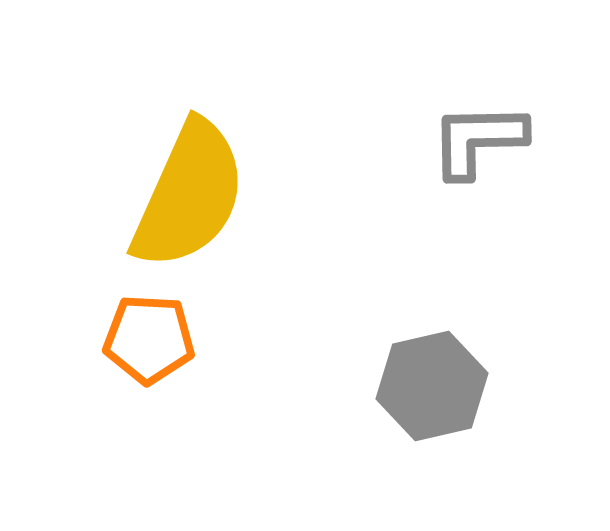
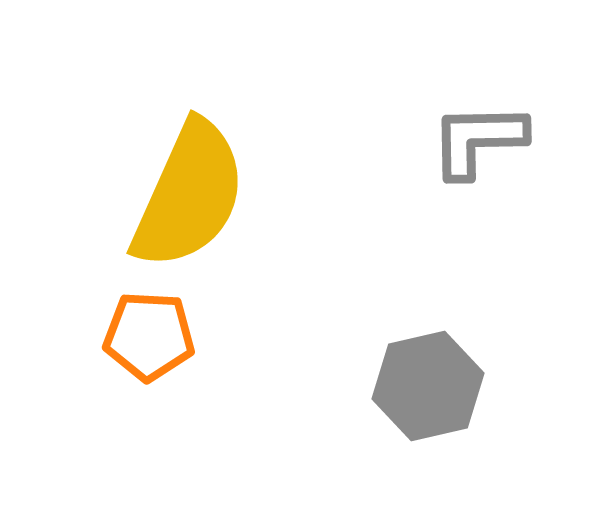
orange pentagon: moved 3 px up
gray hexagon: moved 4 px left
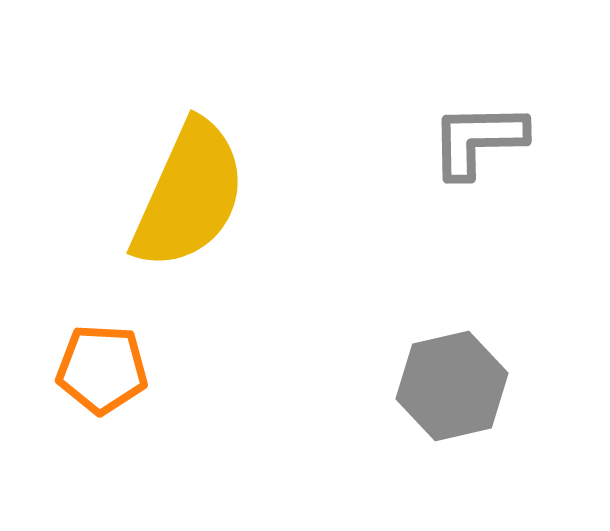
orange pentagon: moved 47 px left, 33 px down
gray hexagon: moved 24 px right
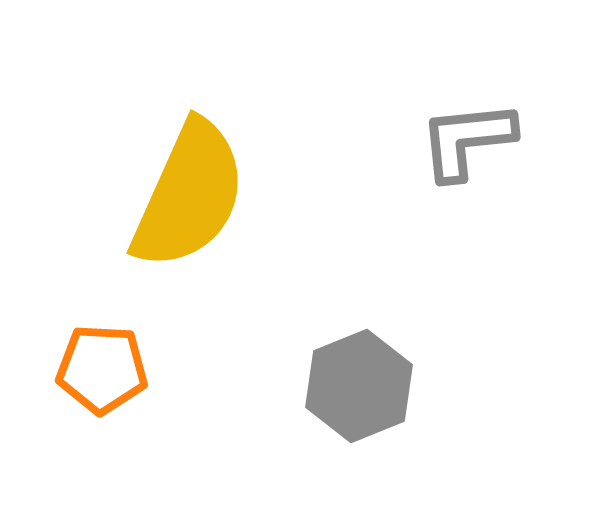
gray L-shape: moved 11 px left; rotated 5 degrees counterclockwise
gray hexagon: moved 93 px left; rotated 9 degrees counterclockwise
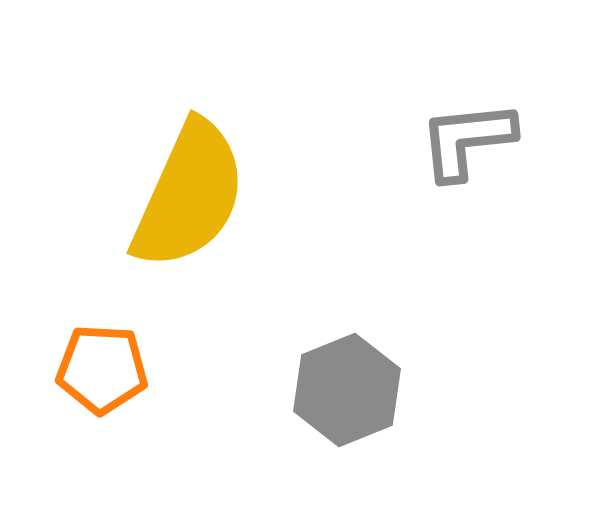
gray hexagon: moved 12 px left, 4 px down
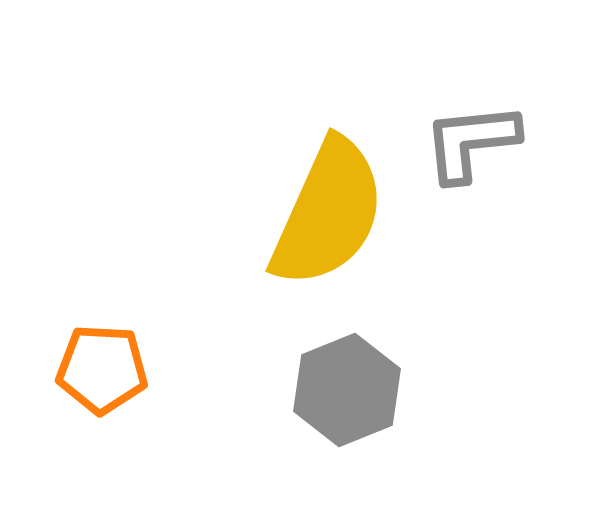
gray L-shape: moved 4 px right, 2 px down
yellow semicircle: moved 139 px right, 18 px down
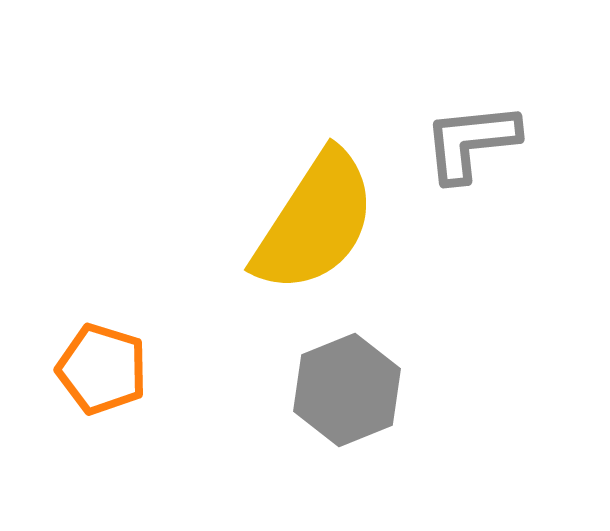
yellow semicircle: moved 13 px left, 9 px down; rotated 9 degrees clockwise
orange pentagon: rotated 14 degrees clockwise
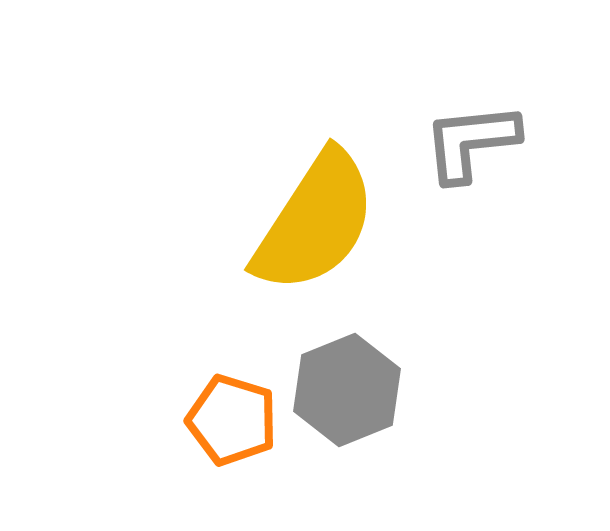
orange pentagon: moved 130 px right, 51 px down
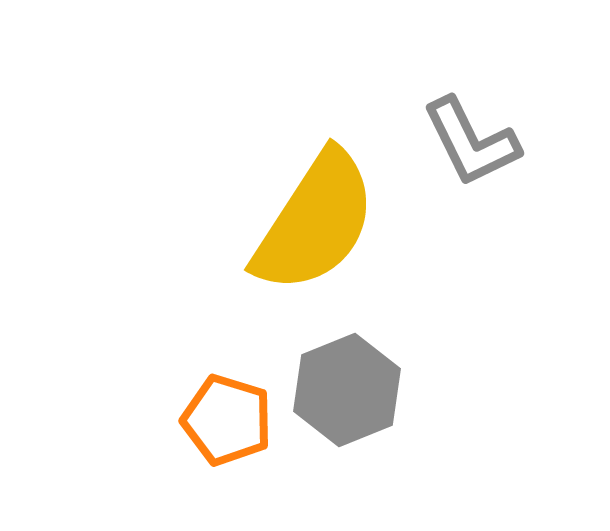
gray L-shape: rotated 110 degrees counterclockwise
orange pentagon: moved 5 px left
